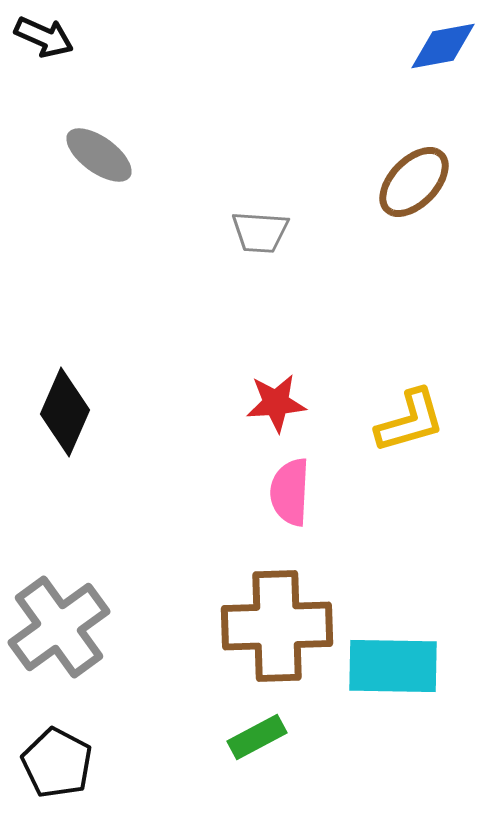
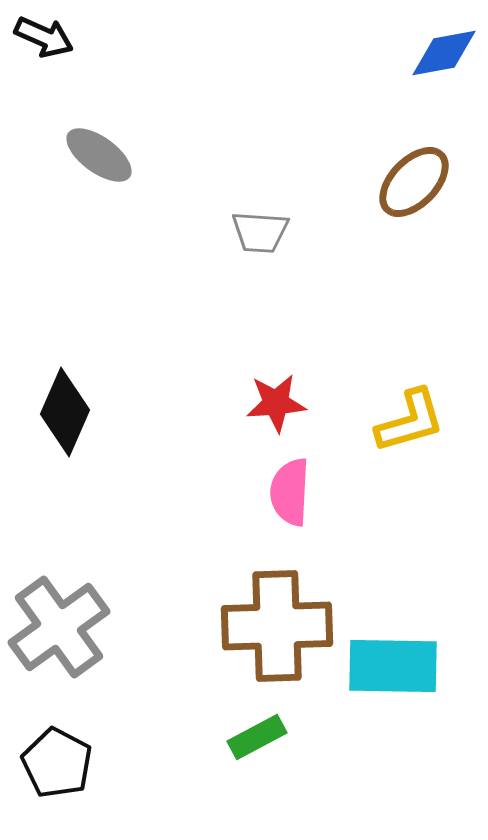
blue diamond: moved 1 px right, 7 px down
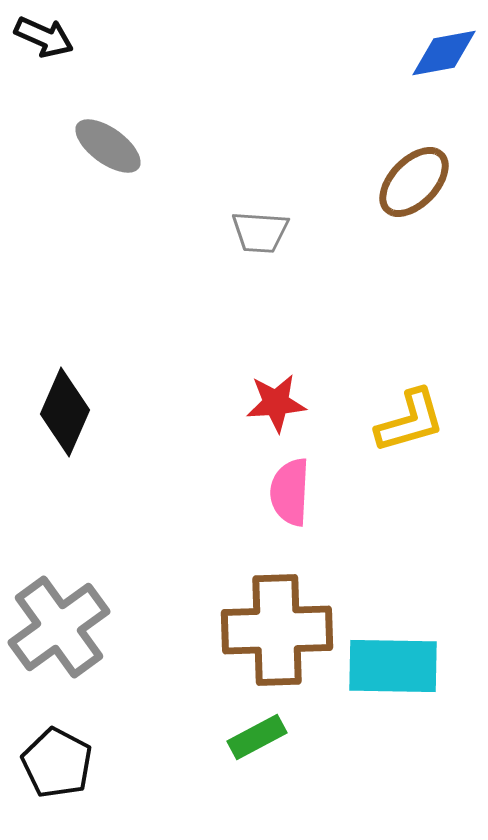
gray ellipse: moved 9 px right, 9 px up
brown cross: moved 4 px down
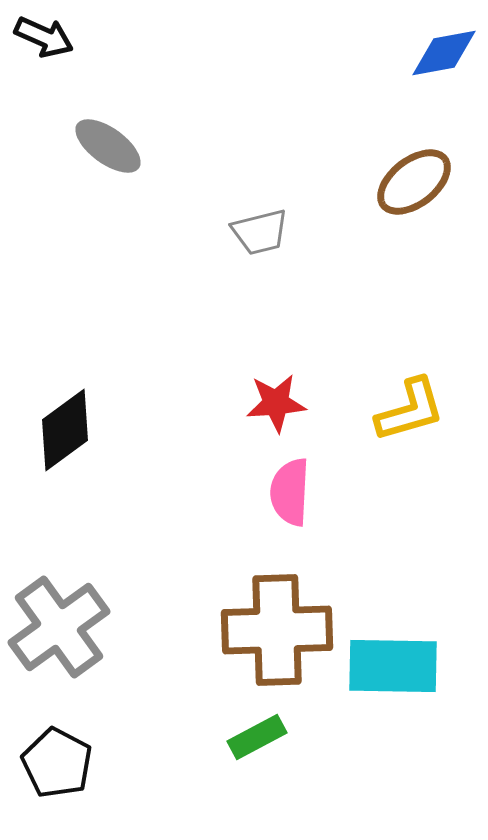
brown ellipse: rotated 8 degrees clockwise
gray trapezoid: rotated 18 degrees counterclockwise
black diamond: moved 18 px down; rotated 30 degrees clockwise
yellow L-shape: moved 11 px up
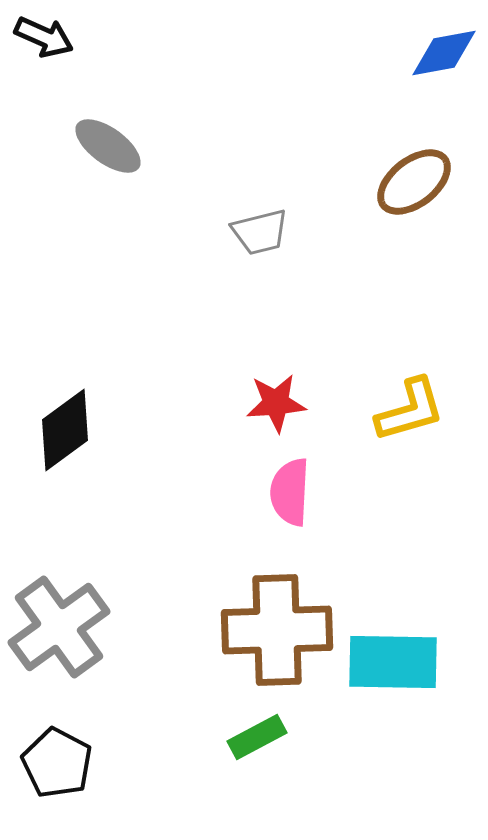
cyan rectangle: moved 4 px up
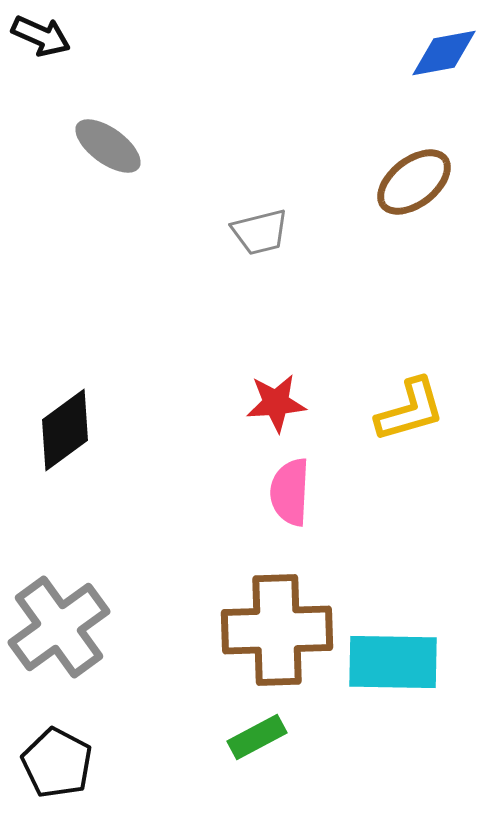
black arrow: moved 3 px left, 1 px up
